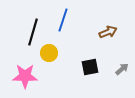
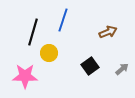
black square: moved 1 px up; rotated 24 degrees counterclockwise
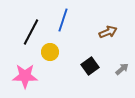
black line: moved 2 px left; rotated 12 degrees clockwise
yellow circle: moved 1 px right, 1 px up
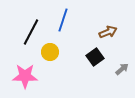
black square: moved 5 px right, 9 px up
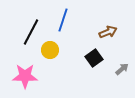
yellow circle: moved 2 px up
black square: moved 1 px left, 1 px down
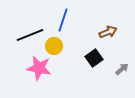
black line: moved 1 px left, 3 px down; rotated 40 degrees clockwise
yellow circle: moved 4 px right, 4 px up
pink star: moved 14 px right, 8 px up; rotated 10 degrees clockwise
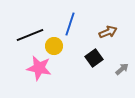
blue line: moved 7 px right, 4 px down
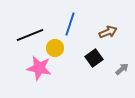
yellow circle: moved 1 px right, 2 px down
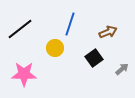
black line: moved 10 px left, 6 px up; rotated 16 degrees counterclockwise
pink star: moved 15 px left, 6 px down; rotated 10 degrees counterclockwise
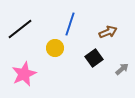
pink star: rotated 25 degrees counterclockwise
